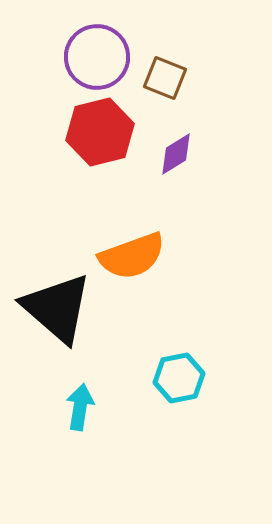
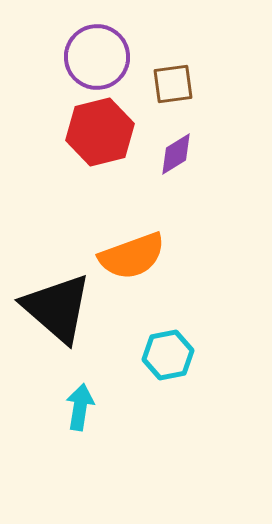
brown square: moved 8 px right, 6 px down; rotated 30 degrees counterclockwise
cyan hexagon: moved 11 px left, 23 px up
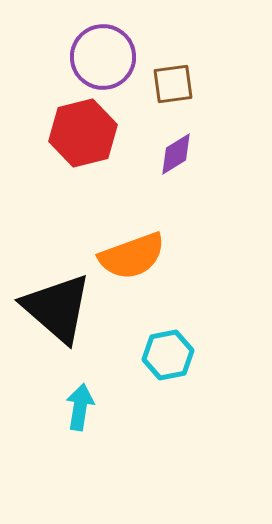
purple circle: moved 6 px right
red hexagon: moved 17 px left, 1 px down
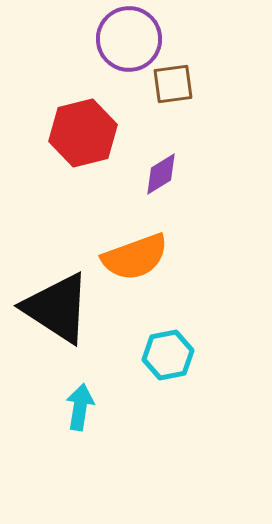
purple circle: moved 26 px right, 18 px up
purple diamond: moved 15 px left, 20 px down
orange semicircle: moved 3 px right, 1 px down
black triangle: rotated 8 degrees counterclockwise
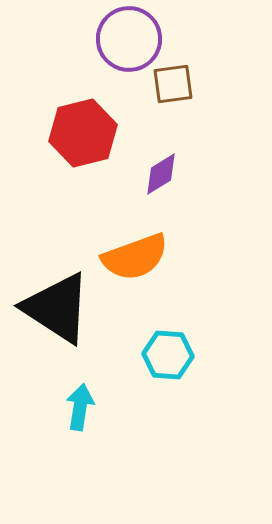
cyan hexagon: rotated 15 degrees clockwise
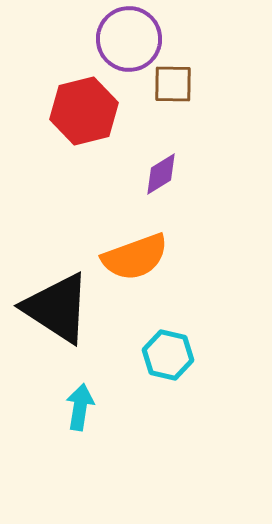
brown square: rotated 9 degrees clockwise
red hexagon: moved 1 px right, 22 px up
cyan hexagon: rotated 9 degrees clockwise
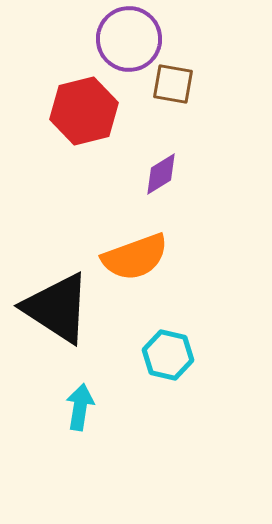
brown square: rotated 9 degrees clockwise
